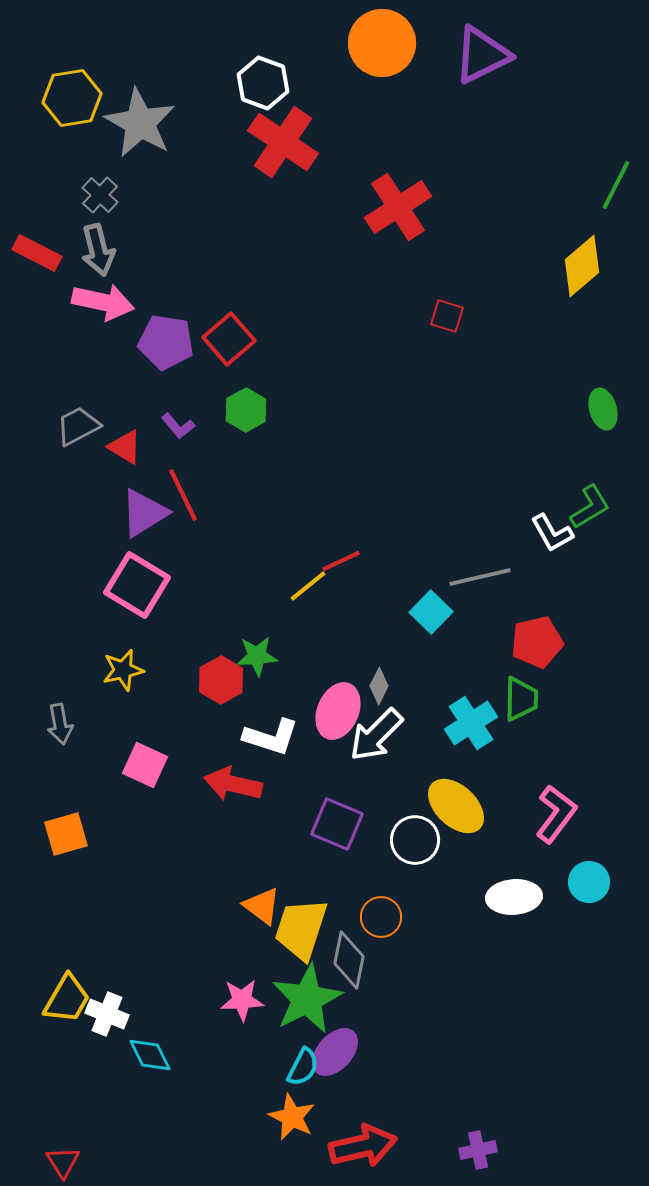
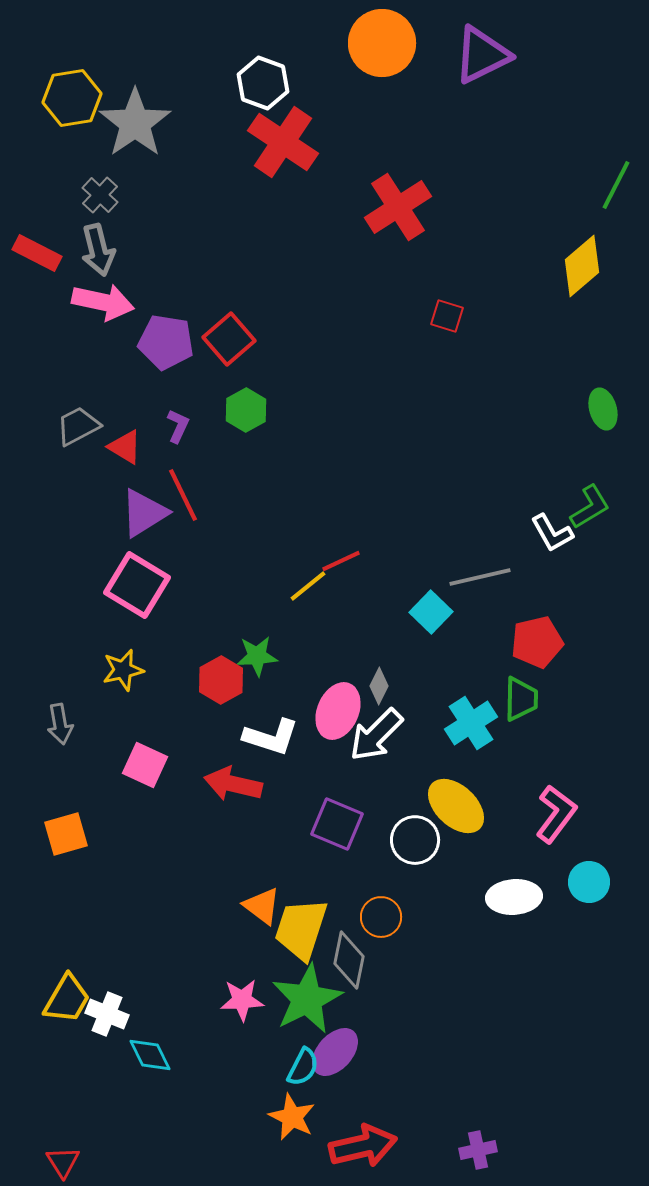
gray star at (140, 123): moved 5 px left; rotated 8 degrees clockwise
purple L-shape at (178, 426): rotated 116 degrees counterclockwise
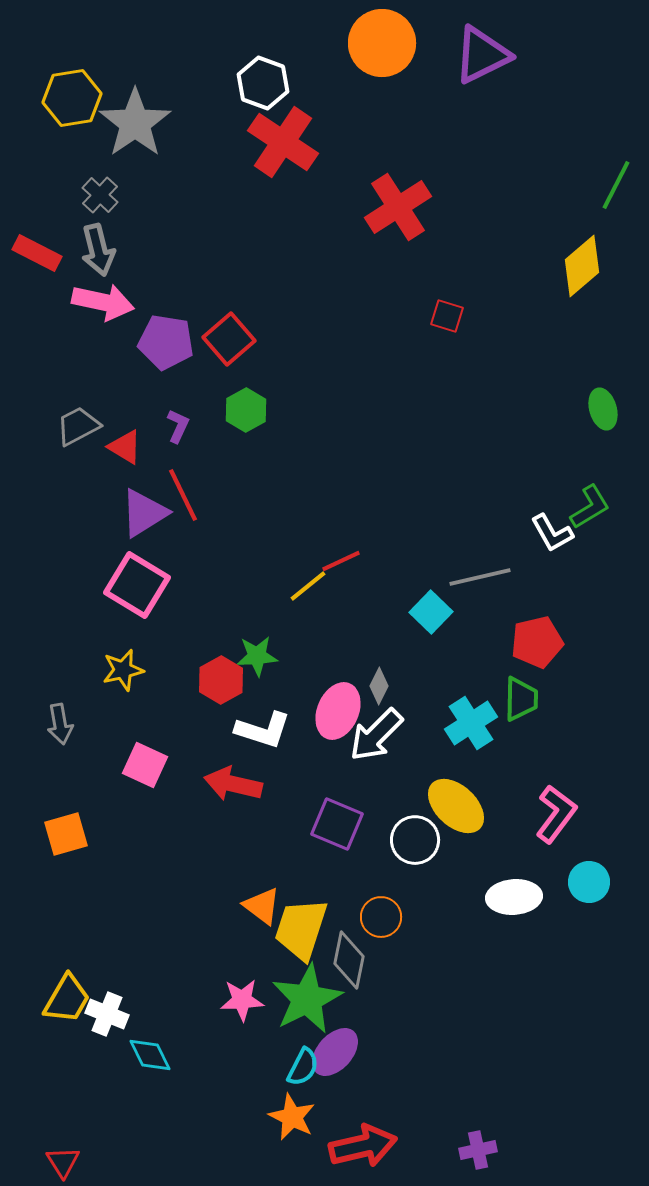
white L-shape at (271, 737): moved 8 px left, 7 px up
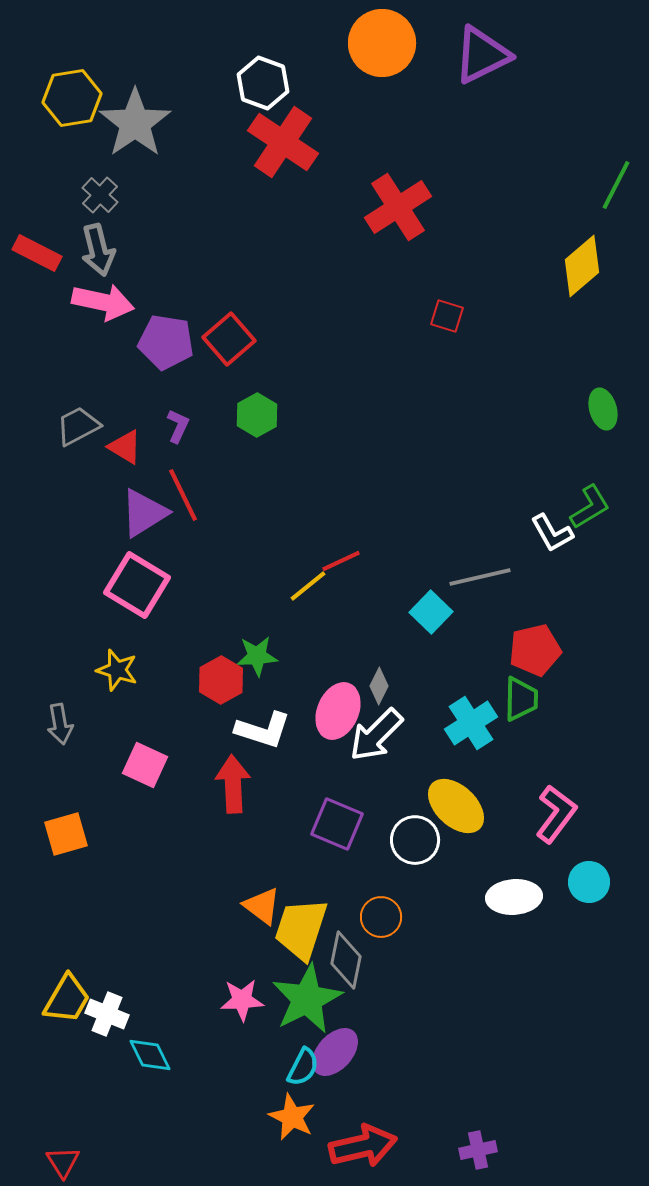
green hexagon at (246, 410): moved 11 px right, 5 px down
red pentagon at (537, 642): moved 2 px left, 8 px down
yellow star at (123, 670): moved 6 px left; rotated 30 degrees clockwise
red arrow at (233, 784): rotated 74 degrees clockwise
gray diamond at (349, 960): moved 3 px left
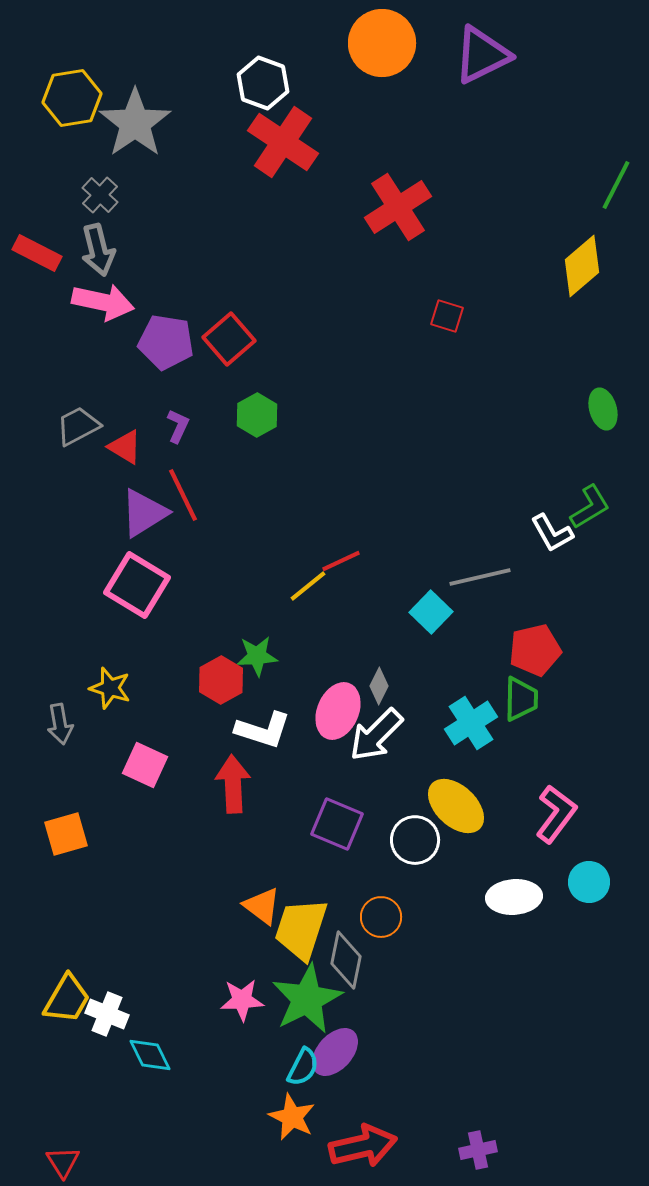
yellow star at (117, 670): moved 7 px left, 18 px down
